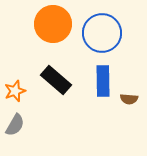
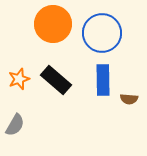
blue rectangle: moved 1 px up
orange star: moved 4 px right, 12 px up
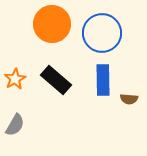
orange circle: moved 1 px left
orange star: moved 4 px left; rotated 10 degrees counterclockwise
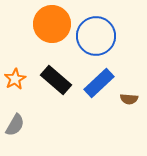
blue circle: moved 6 px left, 3 px down
blue rectangle: moved 4 px left, 3 px down; rotated 48 degrees clockwise
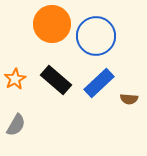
gray semicircle: moved 1 px right
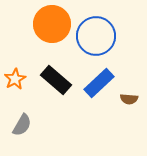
gray semicircle: moved 6 px right
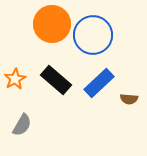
blue circle: moved 3 px left, 1 px up
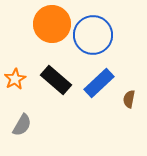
brown semicircle: rotated 96 degrees clockwise
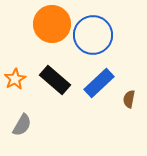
black rectangle: moved 1 px left
